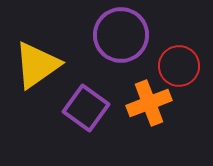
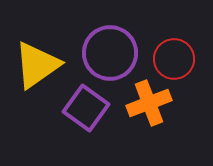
purple circle: moved 11 px left, 18 px down
red circle: moved 5 px left, 7 px up
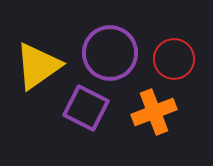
yellow triangle: moved 1 px right, 1 px down
orange cross: moved 5 px right, 9 px down
purple square: rotated 9 degrees counterclockwise
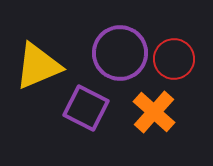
purple circle: moved 10 px right
yellow triangle: rotated 12 degrees clockwise
orange cross: rotated 27 degrees counterclockwise
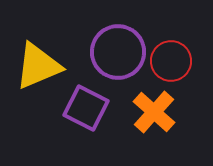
purple circle: moved 2 px left, 1 px up
red circle: moved 3 px left, 2 px down
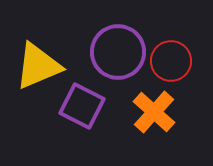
purple square: moved 4 px left, 2 px up
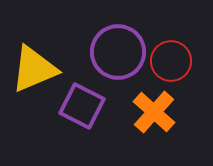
yellow triangle: moved 4 px left, 3 px down
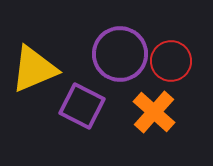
purple circle: moved 2 px right, 2 px down
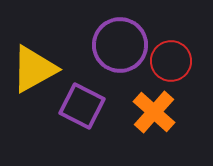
purple circle: moved 9 px up
yellow triangle: rotated 6 degrees counterclockwise
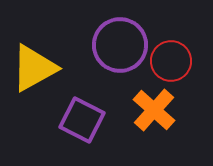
yellow triangle: moved 1 px up
purple square: moved 14 px down
orange cross: moved 2 px up
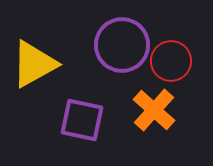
purple circle: moved 2 px right
yellow triangle: moved 4 px up
purple square: rotated 15 degrees counterclockwise
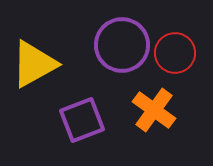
red circle: moved 4 px right, 8 px up
orange cross: rotated 6 degrees counterclockwise
purple square: rotated 33 degrees counterclockwise
